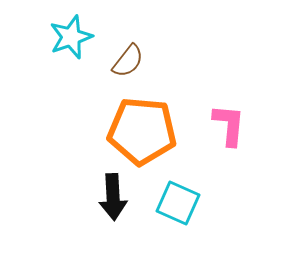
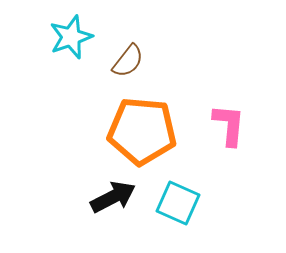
black arrow: rotated 114 degrees counterclockwise
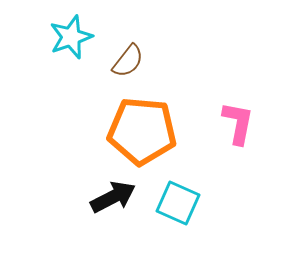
pink L-shape: moved 9 px right, 2 px up; rotated 6 degrees clockwise
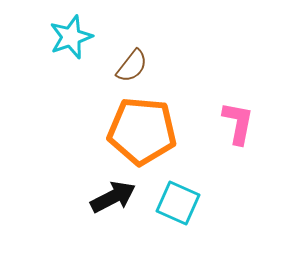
brown semicircle: moved 4 px right, 5 px down
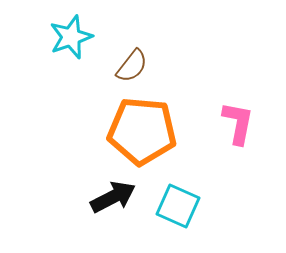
cyan square: moved 3 px down
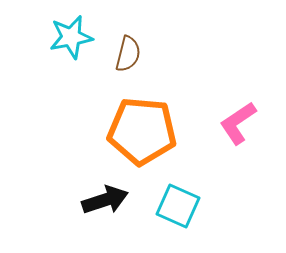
cyan star: rotated 9 degrees clockwise
brown semicircle: moved 4 px left, 12 px up; rotated 24 degrees counterclockwise
pink L-shape: rotated 135 degrees counterclockwise
black arrow: moved 8 px left, 3 px down; rotated 9 degrees clockwise
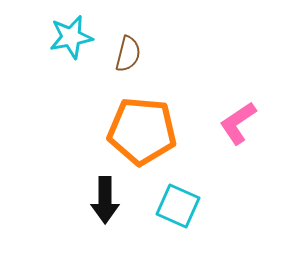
black arrow: rotated 108 degrees clockwise
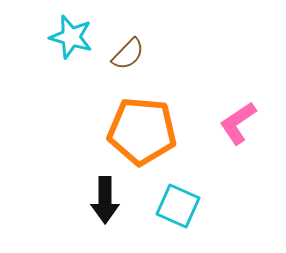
cyan star: rotated 27 degrees clockwise
brown semicircle: rotated 30 degrees clockwise
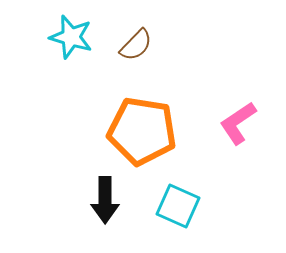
brown semicircle: moved 8 px right, 9 px up
orange pentagon: rotated 4 degrees clockwise
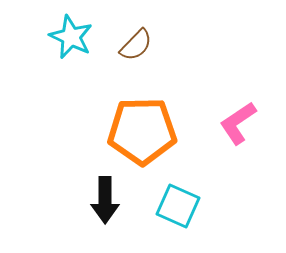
cyan star: rotated 9 degrees clockwise
orange pentagon: rotated 10 degrees counterclockwise
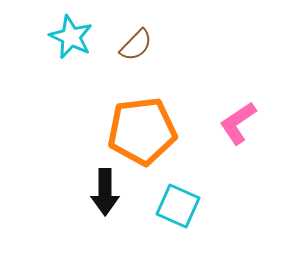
orange pentagon: rotated 6 degrees counterclockwise
black arrow: moved 8 px up
